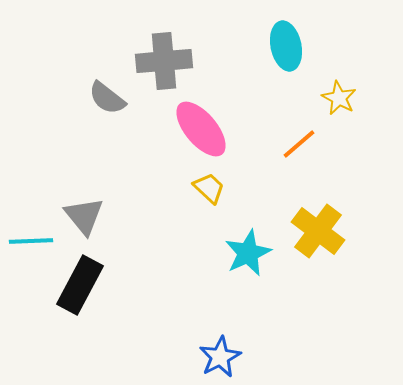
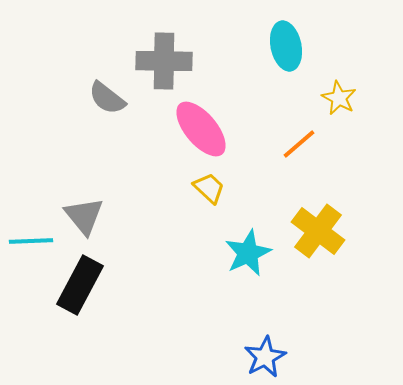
gray cross: rotated 6 degrees clockwise
blue star: moved 45 px right
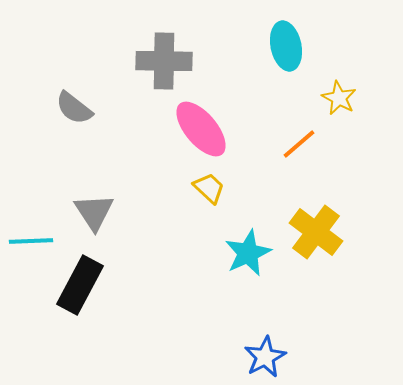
gray semicircle: moved 33 px left, 10 px down
gray triangle: moved 10 px right, 4 px up; rotated 6 degrees clockwise
yellow cross: moved 2 px left, 1 px down
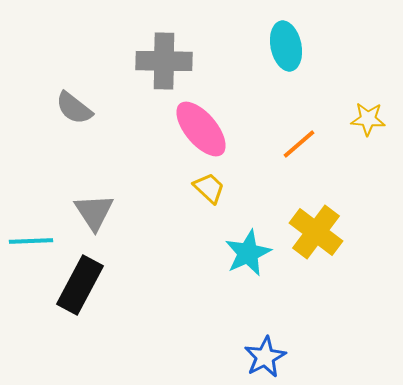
yellow star: moved 29 px right, 21 px down; rotated 24 degrees counterclockwise
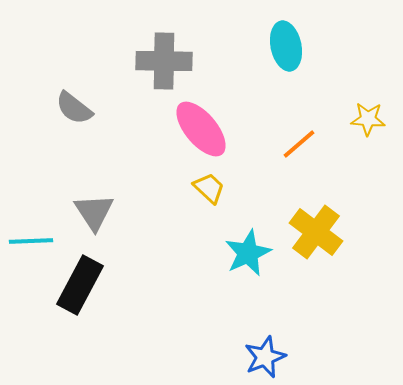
blue star: rotated 6 degrees clockwise
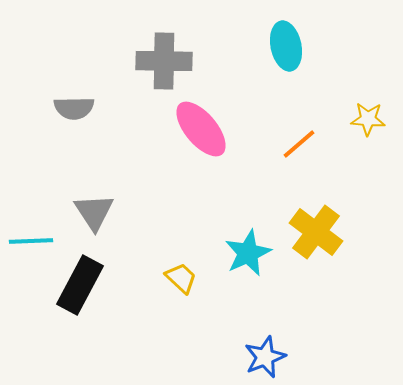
gray semicircle: rotated 39 degrees counterclockwise
yellow trapezoid: moved 28 px left, 90 px down
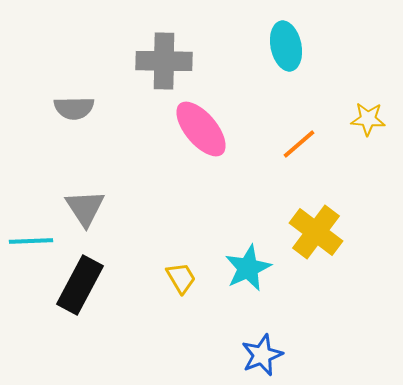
gray triangle: moved 9 px left, 4 px up
cyan star: moved 15 px down
yellow trapezoid: rotated 16 degrees clockwise
blue star: moved 3 px left, 2 px up
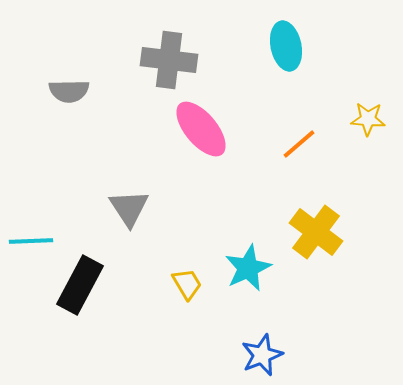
gray cross: moved 5 px right, 1 px up; rotated 6 degrees clockwise
gray semicircle: moved 5 px left, 17 px up
gray triangle: moved 44 px right
yellow trapezoid: moved 6 px right, 6 px down
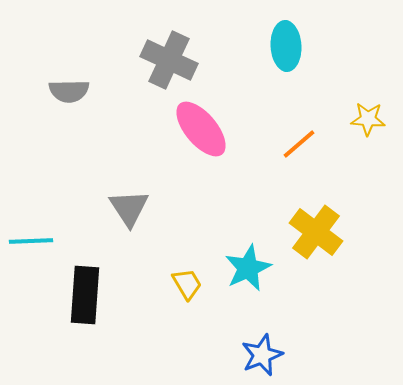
cyan ellipse: rotated 9 degrees clockwise
gray cross: rotated 18 degrees clockwise
black rectangle: moved 5 px right, 10 px down; rotated 24 degrees counterclockwise
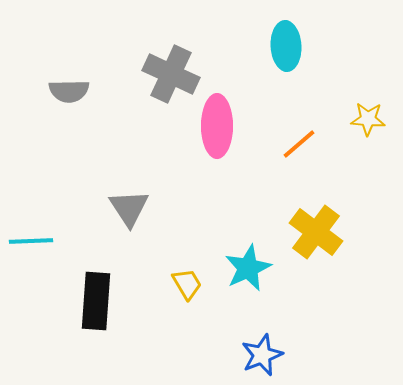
gray cross: moved 2 px right, 14 px down
pink ellipse: moved 16 px right, 3 px up; rotated 40 degrees clockwise
black rectangle: moved 11 px right, 6 px down
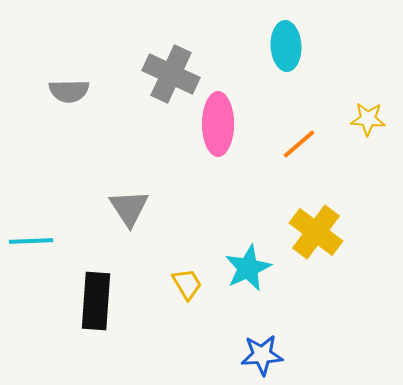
pink ellipse: moved 1 px right, 2 px up
blue star: rotated 18 degrees clockwise
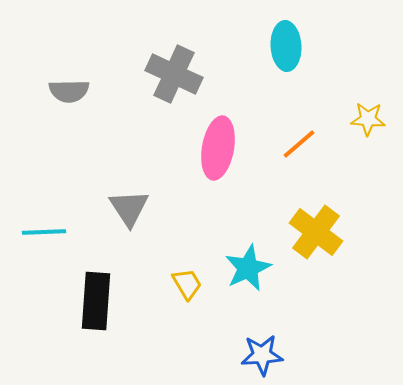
gray cross: moved 3 px right
pink ellipse: moved 24 px down; rotated 10 degrees clockwise
cyan line: moved 13 px right, 9 px up
